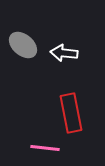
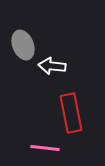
gray ellipse: rotated 28 degrees clockwise
white arrow: moved 12 px left, 13 px down
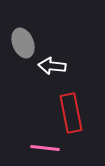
gray ellipse: moved 2 px up
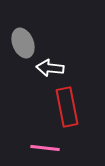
white arrow: moved 2 px left, 2 px down
red rectangle: moved 4 px left, 6 px up
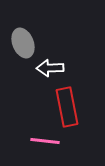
white arrow: rotated 8 degrees counterclockwise
pink line: moved 7 px up
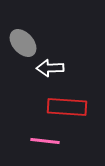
gray ellipse: rotated 20 degrees counterclockwise
red rectangle: rotated 75 degrees counterclockwise
